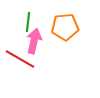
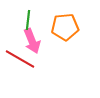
green line: moved 2 px up
pink arrow: moved 2 px left; rotated 145 degrees clockwise
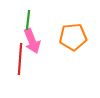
orange pentagon: moved 8 px right, 10 px down
red line: rotated 64 degrees clockwise
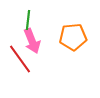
red line: rotated 40 degrees counterclockwise
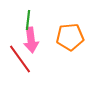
orange pentagon: moved 3 px left
pink arrow: moved 1 px left, 1 px up; rotated 15 degrees clockwise
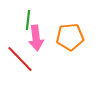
pink arrow: moved 5 px right, 2 px up
red line: rotated 8 degrees counterclockwise
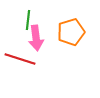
orange pentagon: moved 1 px right, 5 px up; rotated 12 degrees counterclockwise
red line: rotated 28 degrees counterclockwise
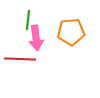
orange pentagon: rotated 12 degrees clockwise
red line: rotated 16 degrees counterclockwise
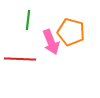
orange pentagon: rotated 20 degrees clockwise
pink arrow: moved 15 px right, 4 px down; rotated 15 degrees counterclockwise
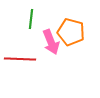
green line: moved 3 px right, 1 px up
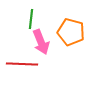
pink arrow: moved 10 px left
red line: moved 2 px right, 5 px down
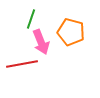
green line: rotated 12 degrees clockwise
red line: rotated 12 degrees counterclockwise
